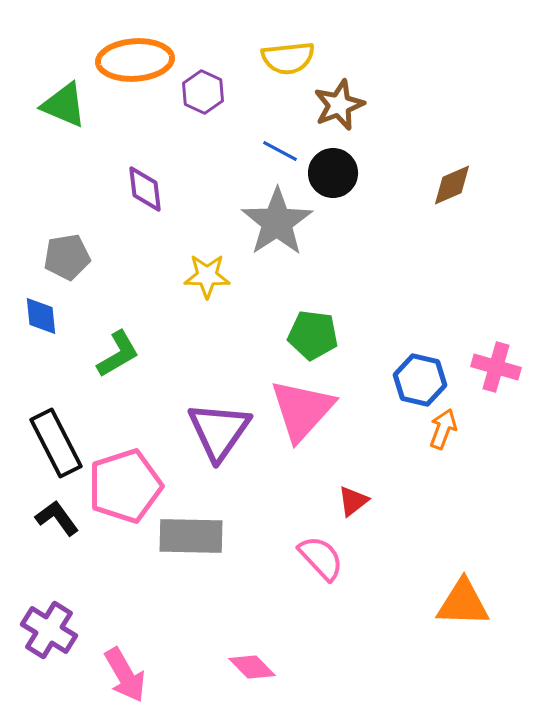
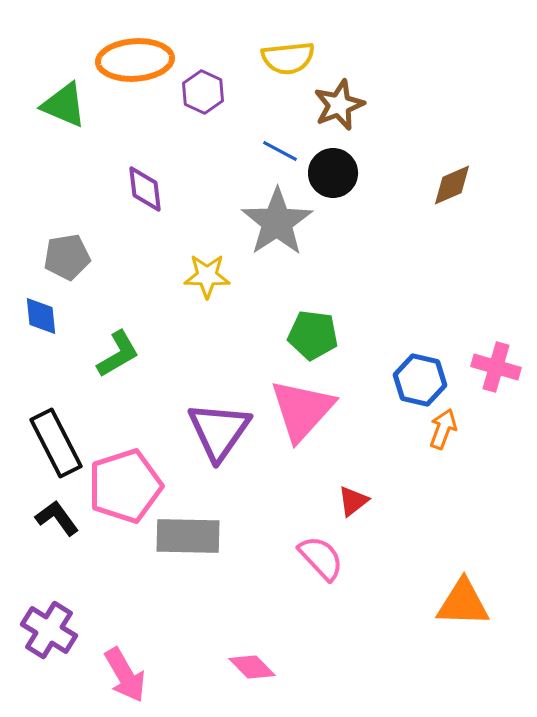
gray rectangle: moved 3 px left
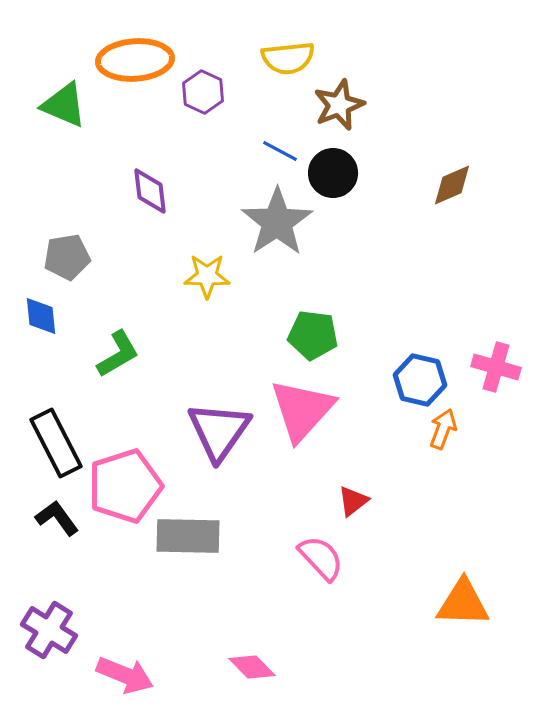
purple diamond: moved 5 px right, 2 px down
pink arrow: rotated 38 degrees counterclockwise
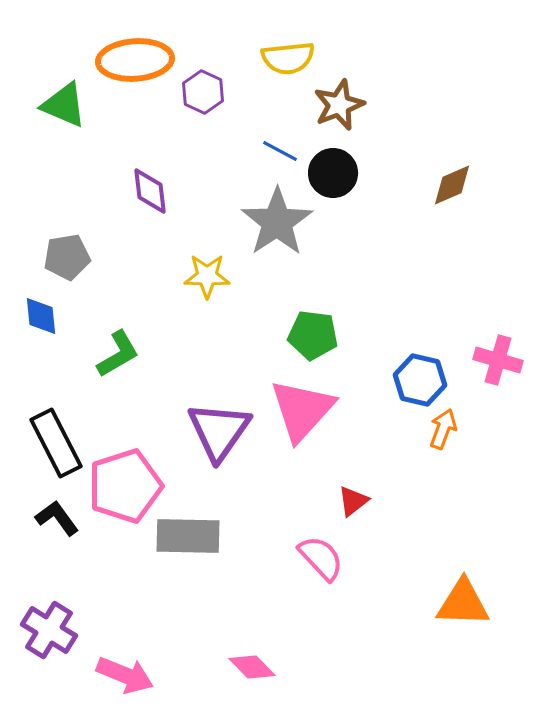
pink cross: moved 2 px right, 7 px up
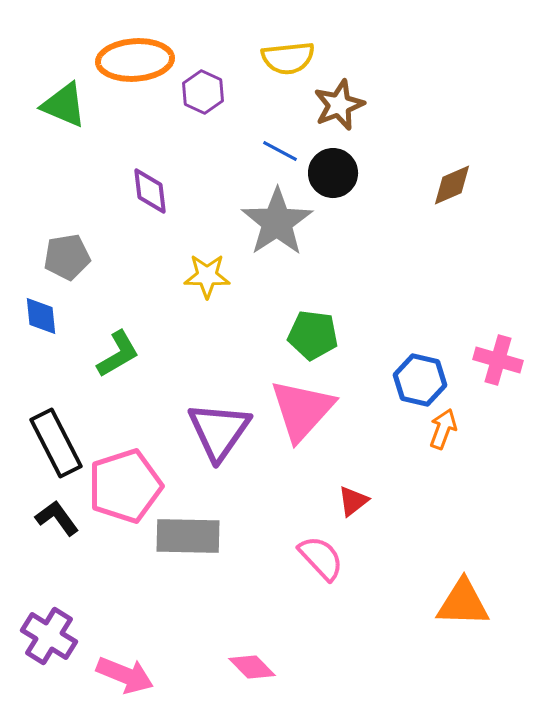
purple cross: moved 6 px down
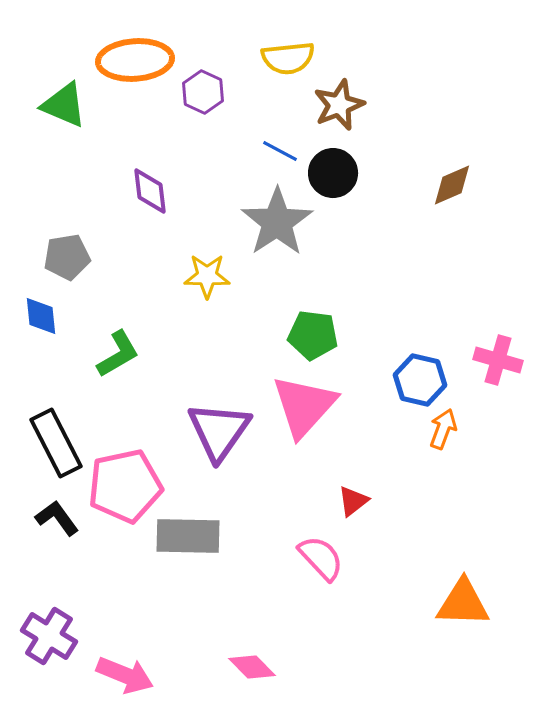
pink triangle: moved 2 px right, 4 px up
pink pentagon: rotated 6 degrees clockwise
